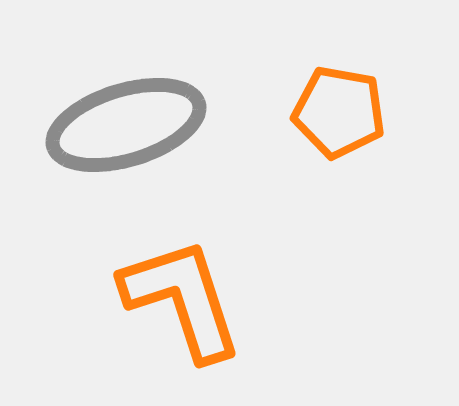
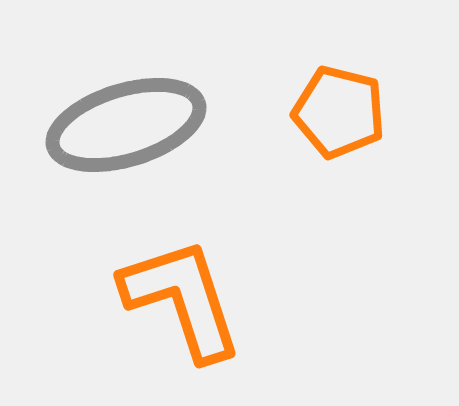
orange pentagon: rotated 4 degrees clockwise
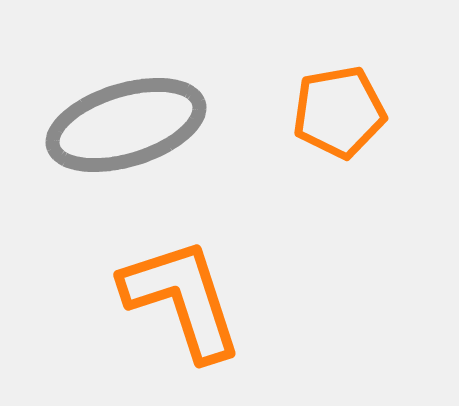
orange pentagon: rotated 24 degrees counterclockwise
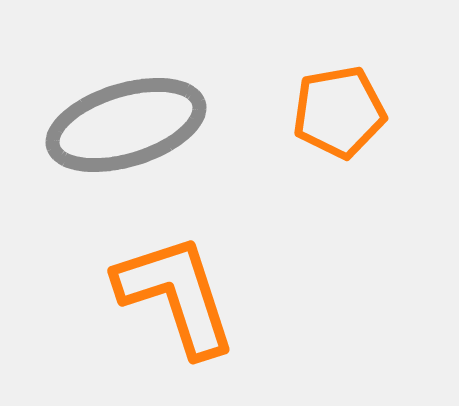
orange L-shape: moved 6 px left, 4 px up
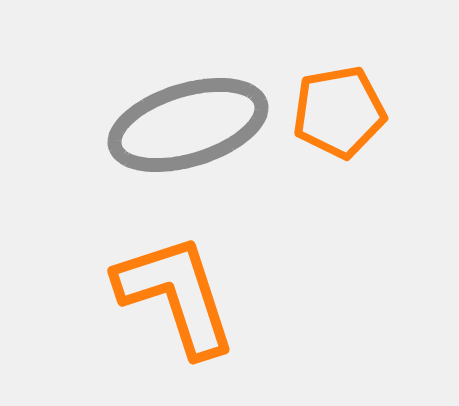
gray ellipse: moved 62 px right
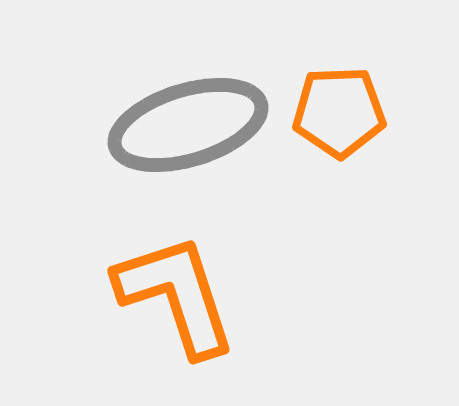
orange pentagon: rotated 8 degrees clockwise
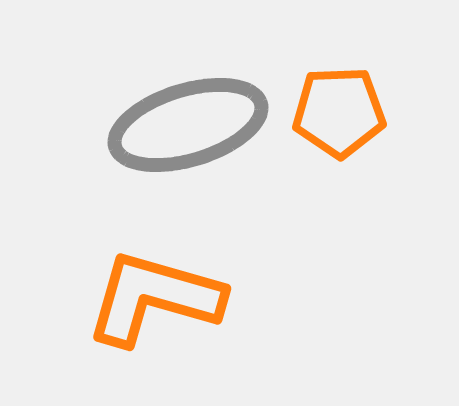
orange L-shape: moved 22 px left, 3 px down; rotated 56 degrees counterclockwise
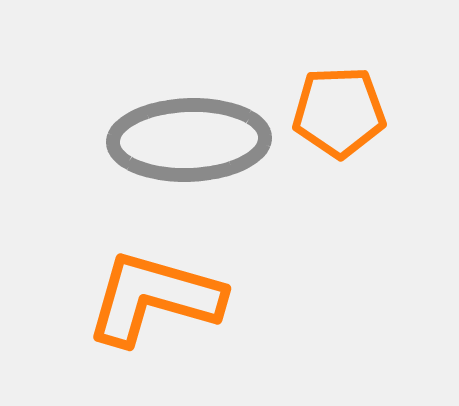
gray ellipse: moved 1 px right, 15 px down; rotated 15 degrees clockwise
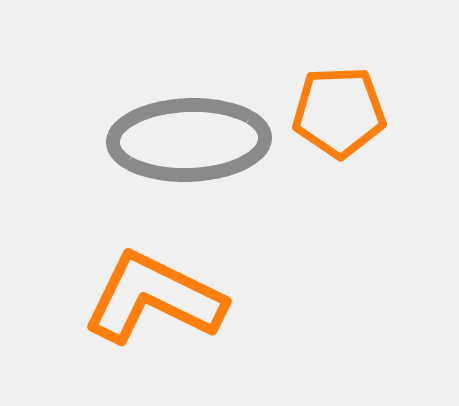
orange L-shape: rotated 10 degrees clockwise
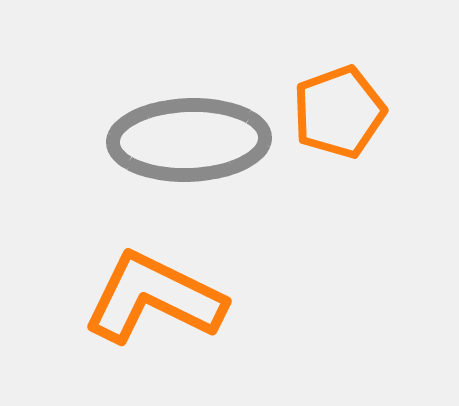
orange pentagon: rotated 18 degrees counterclockwise
